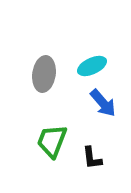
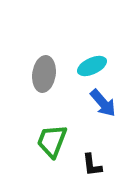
black L-shape: moved 7 px down
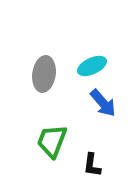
black L-shape: rotated 15 degrees clockwise
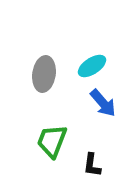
cyan ellipse: rotated 8 degrees counterclockwise
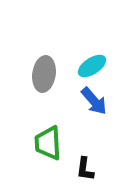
blue arrow: moved 9 px left, 2 px up
green trapezoid: moved 4 px left, 2 px down; rotated 24 degrees counterclockwise
black L-shape: moved 7 px left, 4 px down
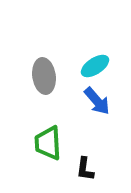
cyan ellipse: moved 3 px right
gray ellipse: moved 2 px down; rotated 16 degrees counterclockwise
blue arrow: moved 3 px right
